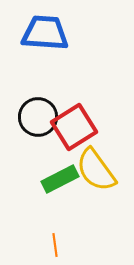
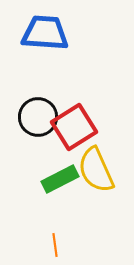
yellow semicircle: rotated 12 degrees clockwise
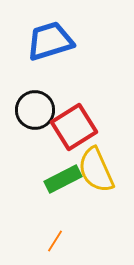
blue trapezoid: moved 5 px right, 8 px down; rotated 21 degrees counterclockwise
black circle: moved 3 px left, 7 px up
green rectangle: moved 3 px right
orange line: moved 4 px up; rotated 40 degrees clockwise
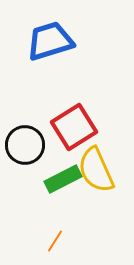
black circle: moved 10 px left, 35 px down
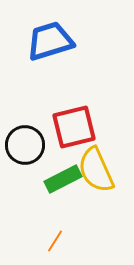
red square: rotated 18 degrees clockwise
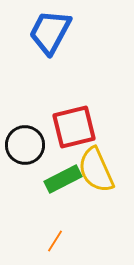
blue trapezoid: moved 9 px up; rotated 45 degrees counterclockwise
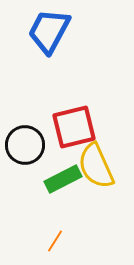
blue trapezoid: moved 1 px left, 1 px up
yellow semicircle: moved 4 px up
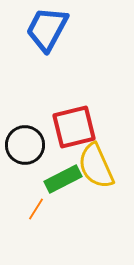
blue trapezoid: moved 2 px left, 2 px up
orange line: moved 19 px left, 32 px up
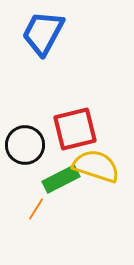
blue trapezoid: moved 4 px left, 4 px down
red square: moved 1 px right, 2 px down
yellow semicircle: rotated 132 degrees clockwise
green rectangle: moved 2 px left
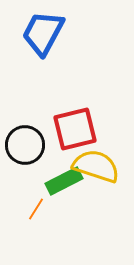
green rectangle: moved 3 px right, 2 px down
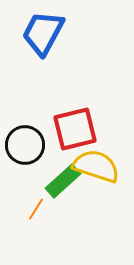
green rectangle: moved 1 px left; rotated 15 degrees counterclockwise
